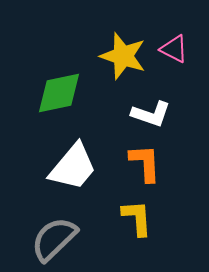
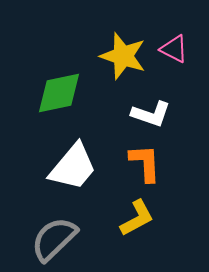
yellow L-shape: rotated 66 degrees clockwise
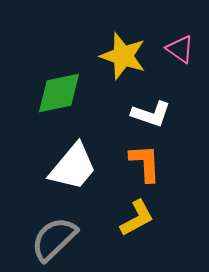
pink triangle: moved 6 px right; rotated 8 degrees clockwise
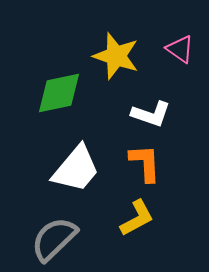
yellow star: moved 7 px left
white trapezoid: moved 3 px right, 2 px down
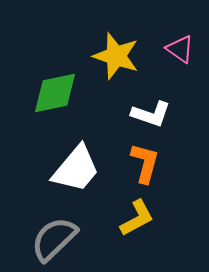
green diamond: moved 4 px left
orange L-shape: rotated 18 degrees clockwise
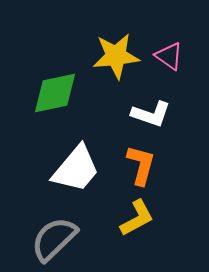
pink triangle: moved 11 px left, 7 px down
yellow star: rotated 24 degrees counterclockwise
orange L-shape: moved 4 px left, 2 px down
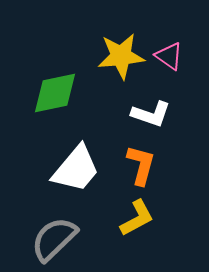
yellow star: moved 5 px right
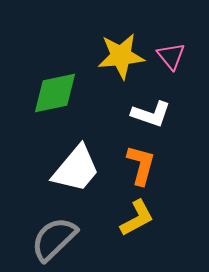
pink triangle: moved 2 px right; rotated 16 degrees clockwise
